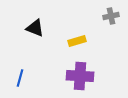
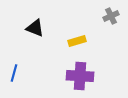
gray cross: rotated 14 degrees counterclockwise
blue line: moved 6 px left, 5 px up
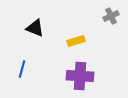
yellow rectangle: moved 1 px left
blue line: moved 8 px right, 4 px up
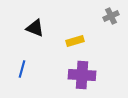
yellow rectangle: moved 1 px left
purple cross: moved 2 px right, 1 px up
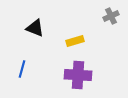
purple cross: moved 4 px left
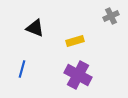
purple cross: rotated 24 degrees clockwise
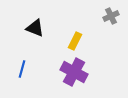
yellow rectangle: rotated 48 degrees counterclockwise
purple cross: moved 4 px left, 3 px up
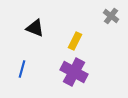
gray cross: rotated 28 degrees counterclockwise
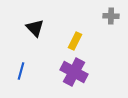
gray cross: rotated 35 degrees counterclockwise
black triangle: rotated 24 degrees clockwise
blue line: moved 1 px left, 2 px down
